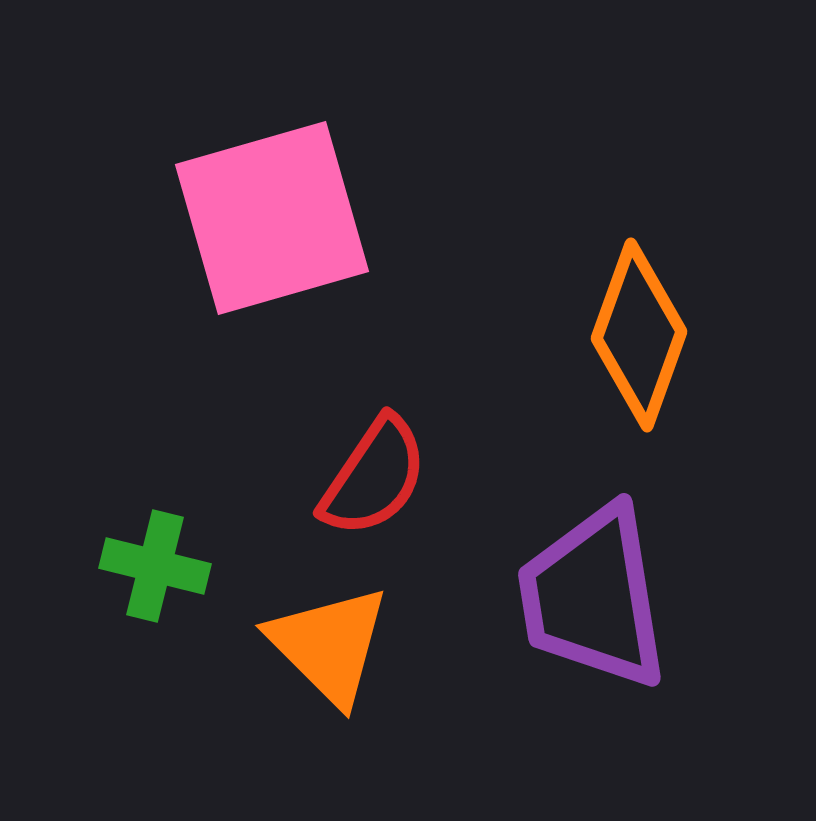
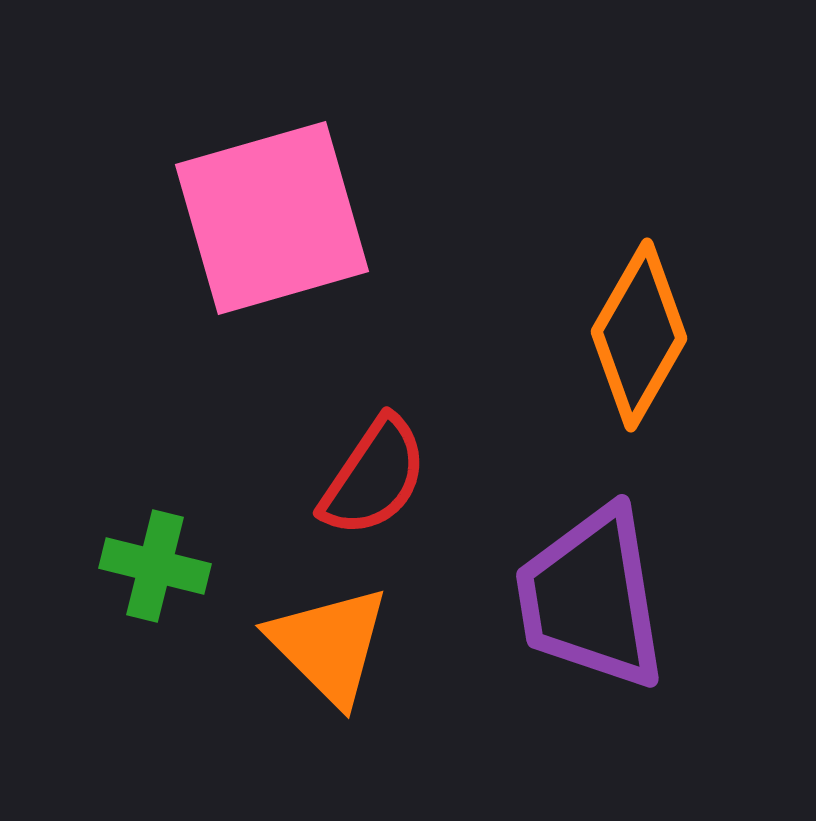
orange diamond: rotated 10 degrees clockwise
purple trapezoid: moved 2 px left, 1 px down
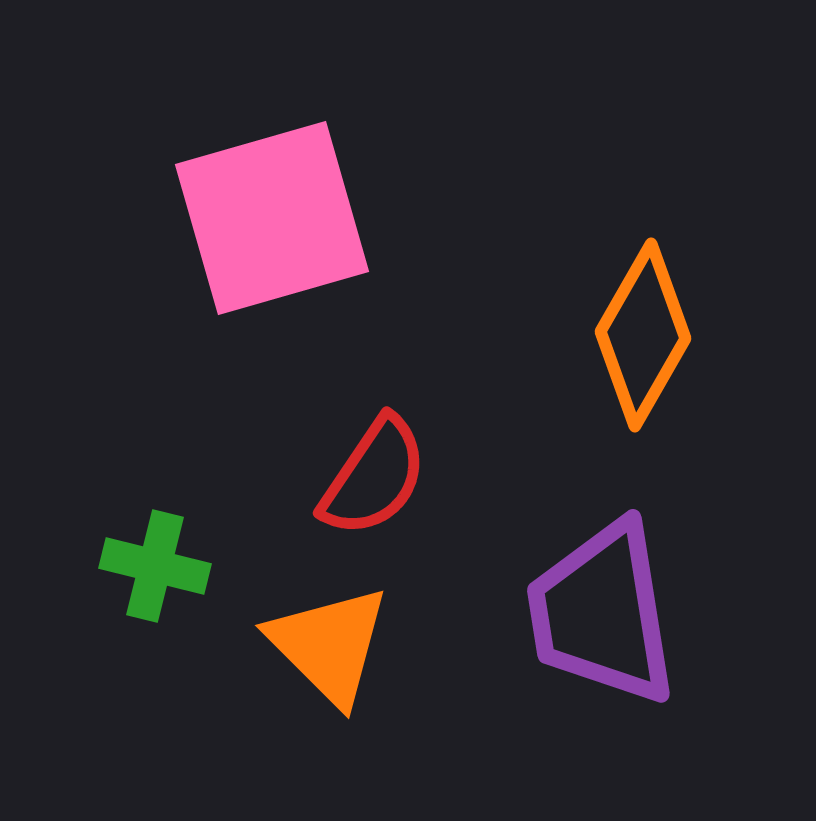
orange diamond: moved 4 px right
purple trapezoid: moved 11 px right, 15 px down
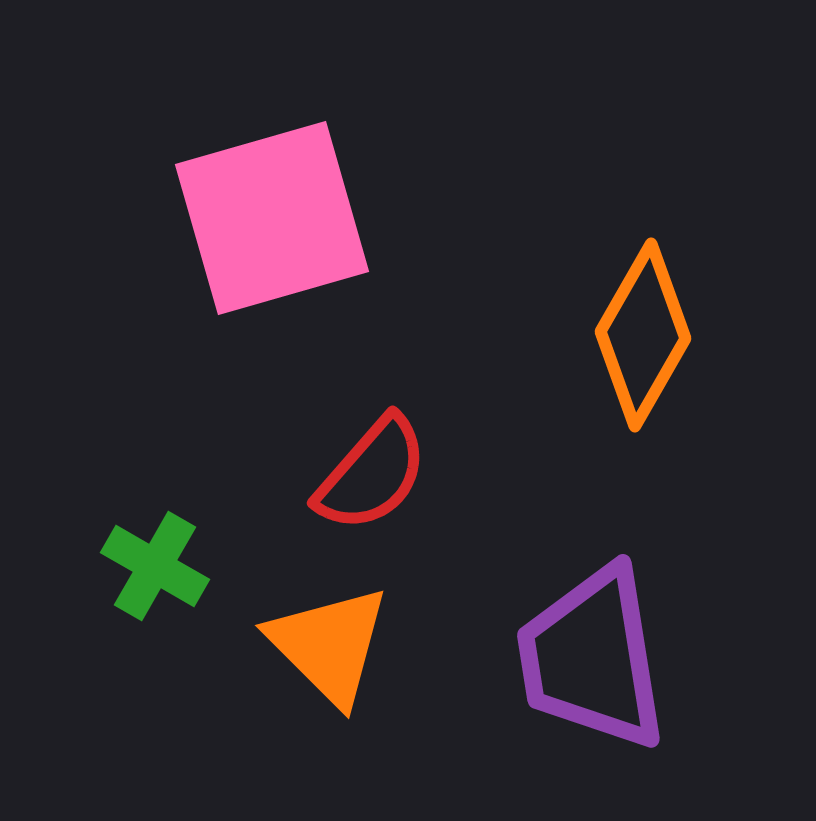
red semicircle: moved 2 px left, 3 px up; rotated 7 degrees clockwise
green cross: rotated 16 degrees clockwise
purple trapezoid: moved 10 px left, 45 px down
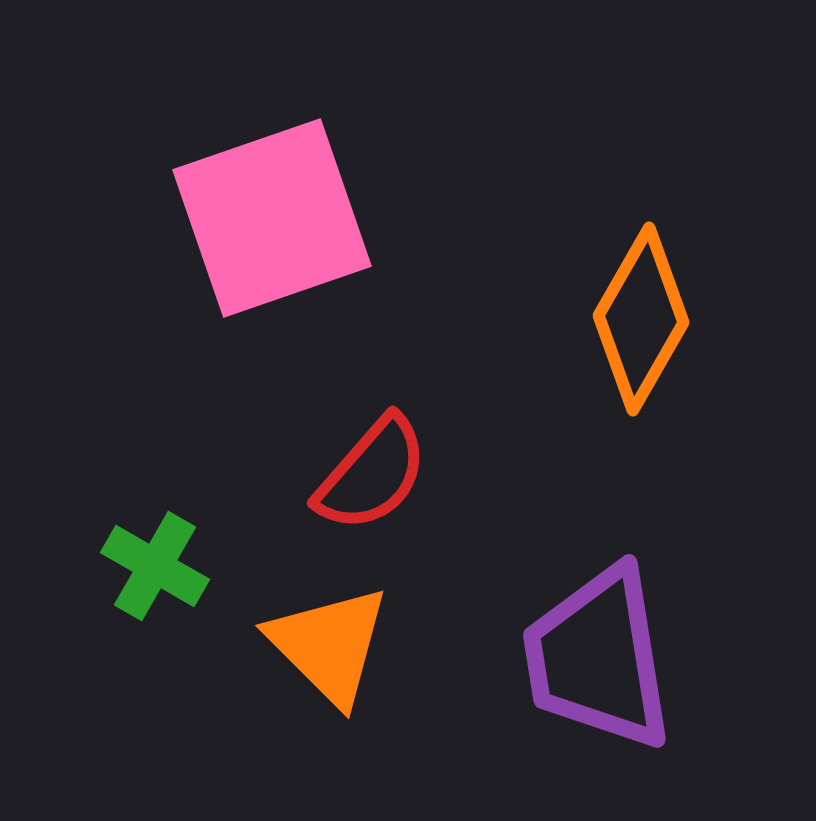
pink square: rotated 3 degrees counterclockwise
orange diamond: moved 2 px left, 16 px up
purple trapezoid: moved 6 px right
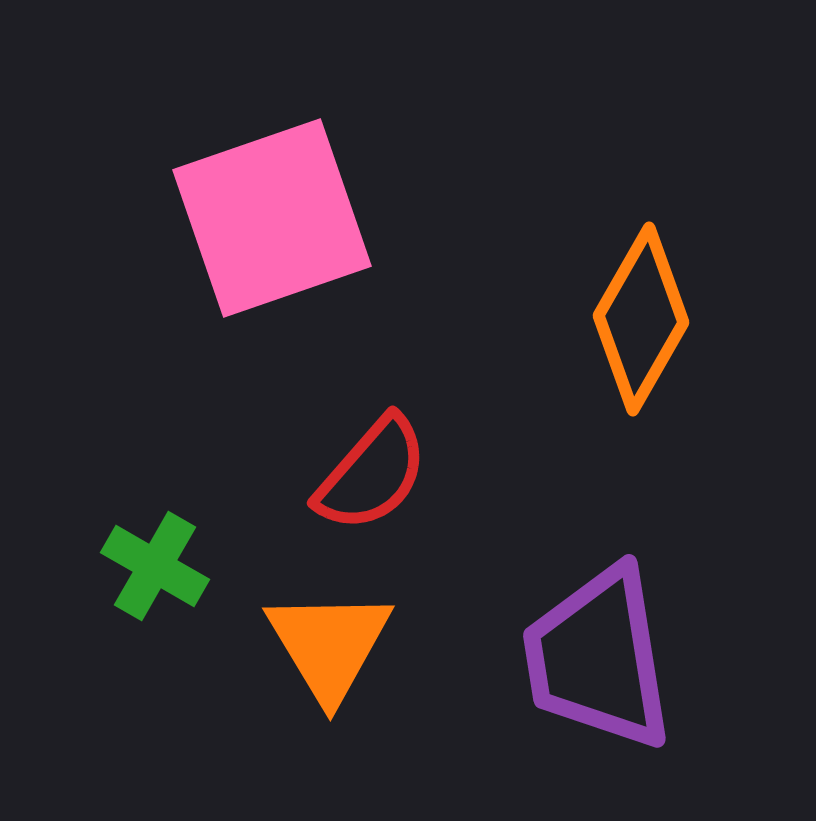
orange triangle: rotated 14 degrees clockwise
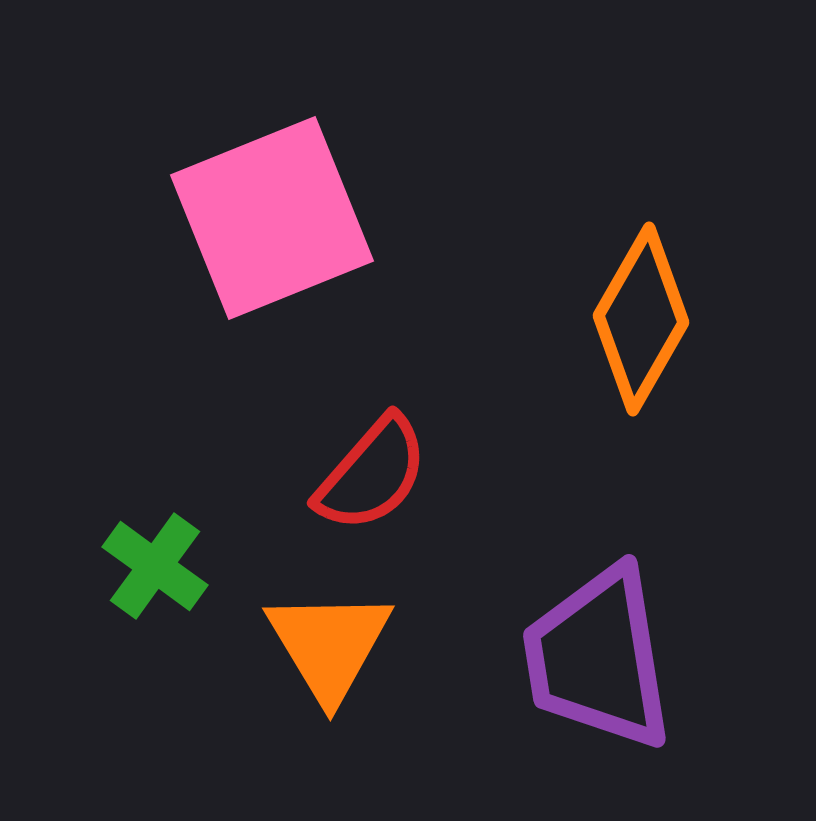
pink square: rotated 3 degrees counterclockwise
green cross: rotated 6 degrees clockwise
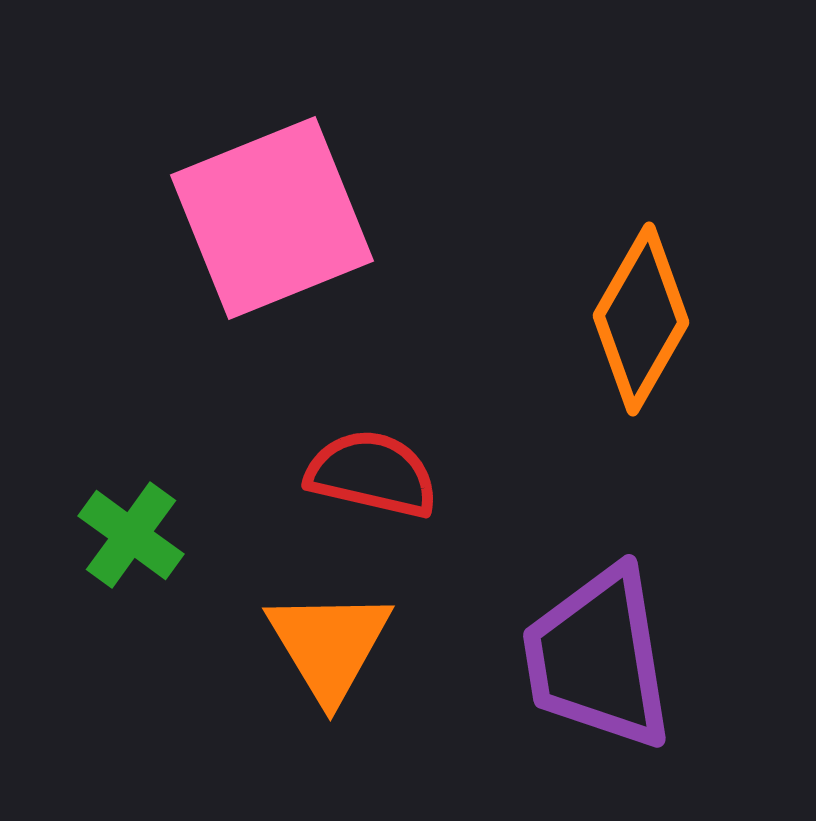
red semicircle: rotated 118 degrees counterclockwise
green cross: moved 24 px left, 31 px up
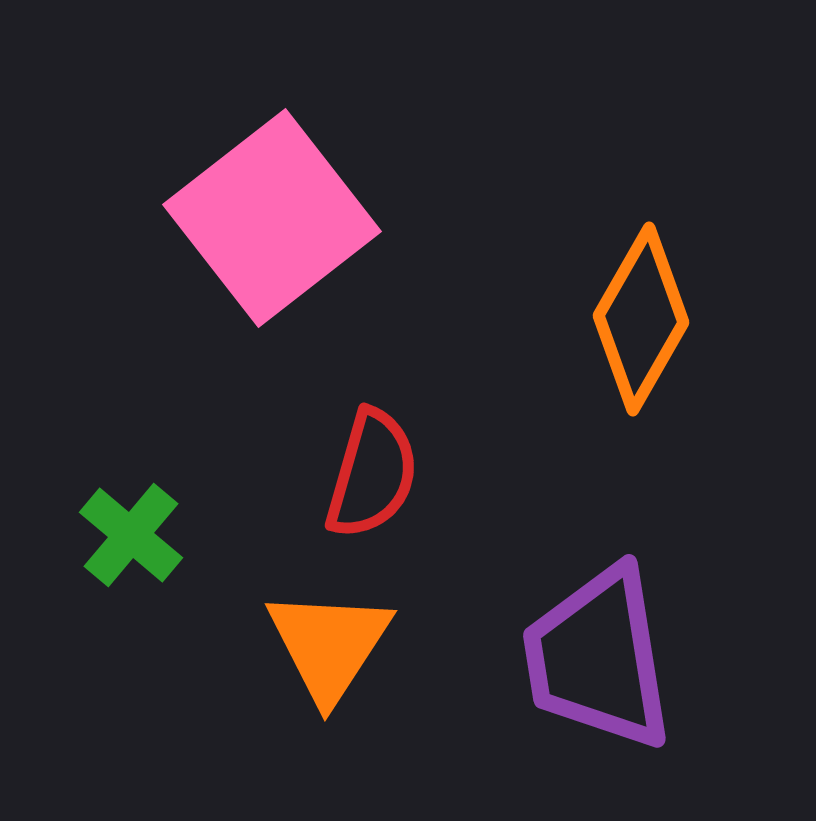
pink square: rotated 16 degrees counterclockwise
red semicircle: rotated 93 degrees clockwise
green cross: rotated 4 degrees clockwise
orange triangle: rotated 4 degrees clockwise
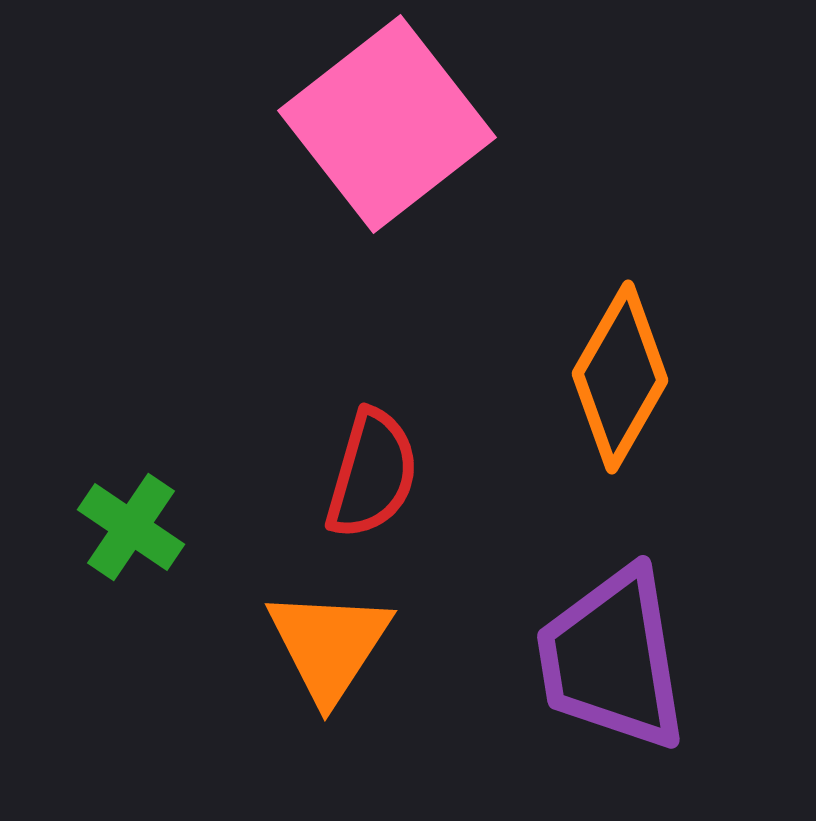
pink square: moved 115 px right, 94 px up
orange diamond: moved 21 px left, 58 px down
green cross: moved 8 px up; rotated 6 degrees counterclockwise
purple trapezoid: moved 14 px right, 1 px down
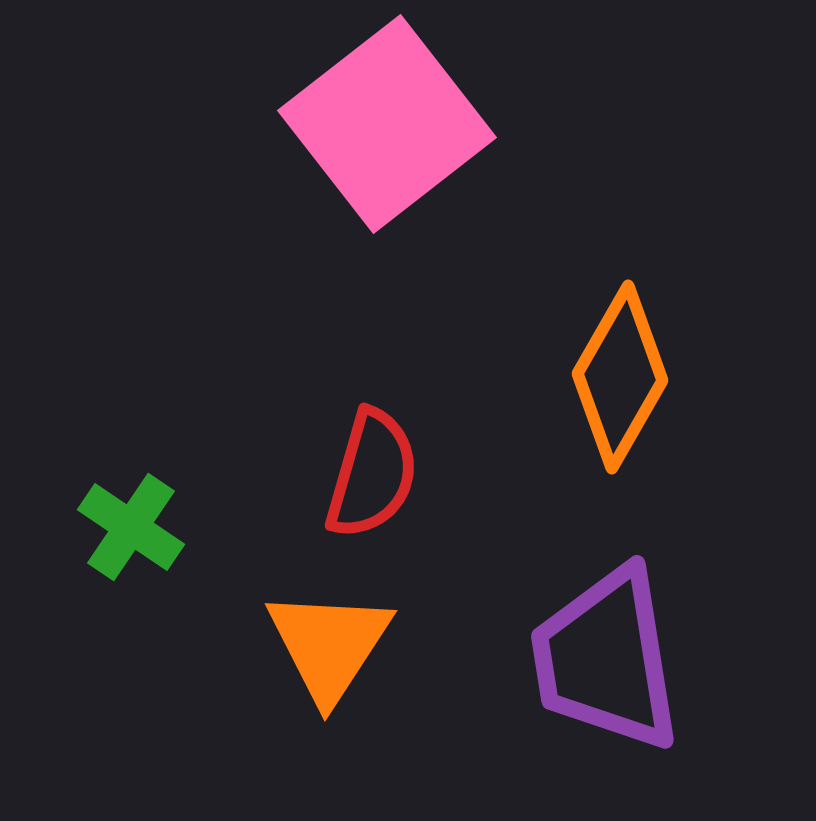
purple trapezoid: moved 6 px left
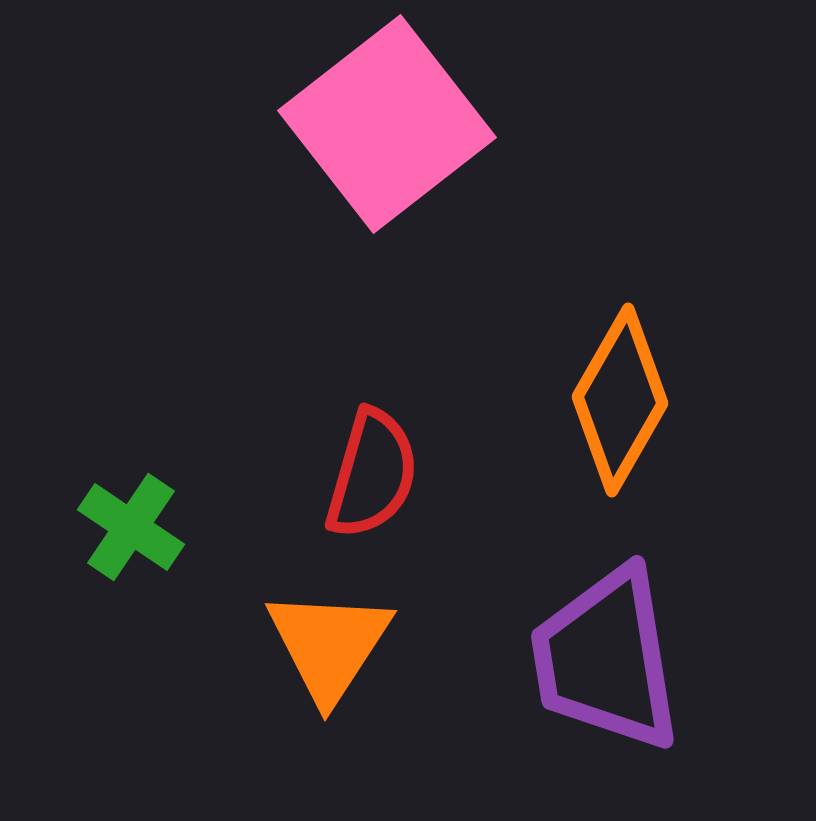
orange diamond: moved 23 px down
